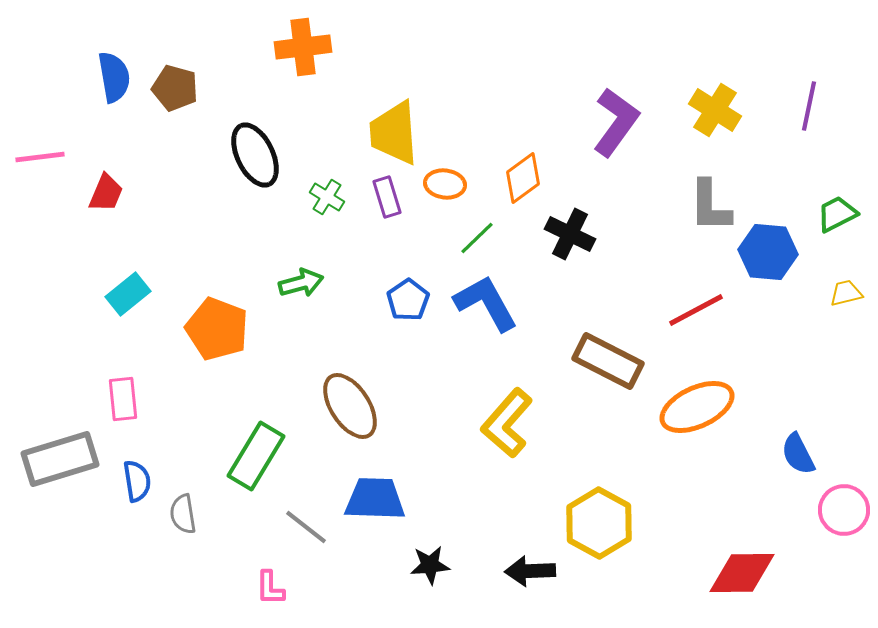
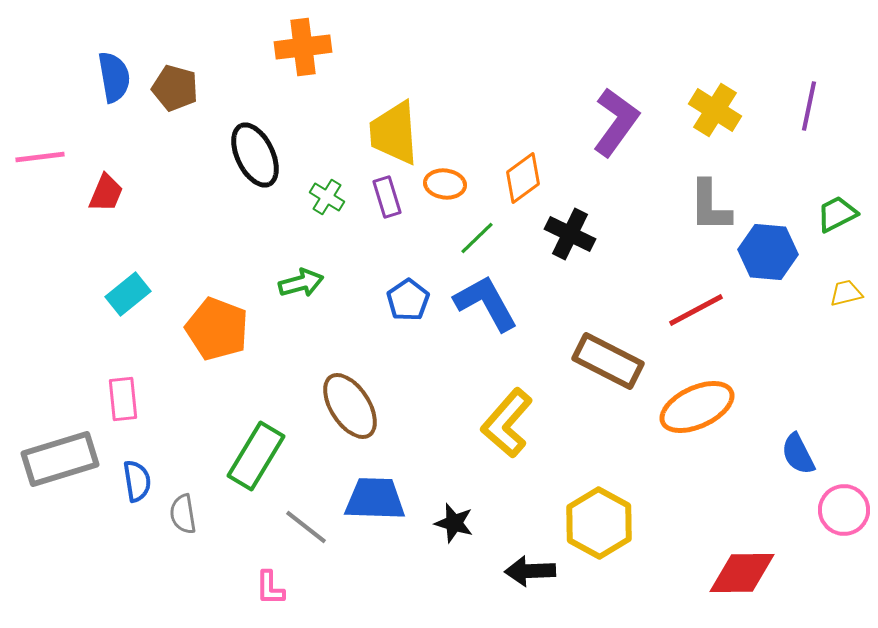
black star at (430, 565): moved 24 px right, 42 px up; rotated 21 degrees clockwise
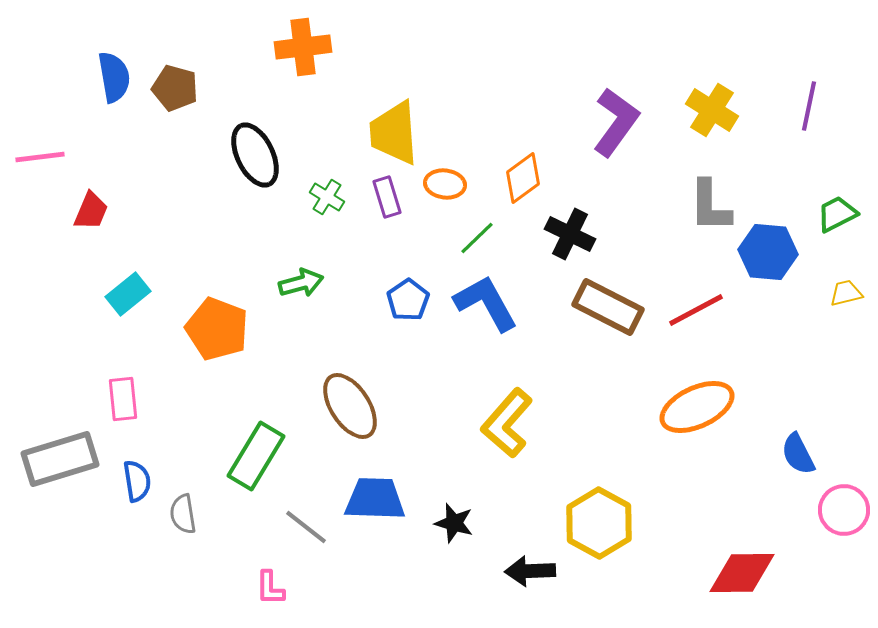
yellow cross at (715, 110): moved 3 px left
red trapezoid at (106, 193): moved 15 px left, 18 px down
brown rectangle at (608, 361): moved 54 px up
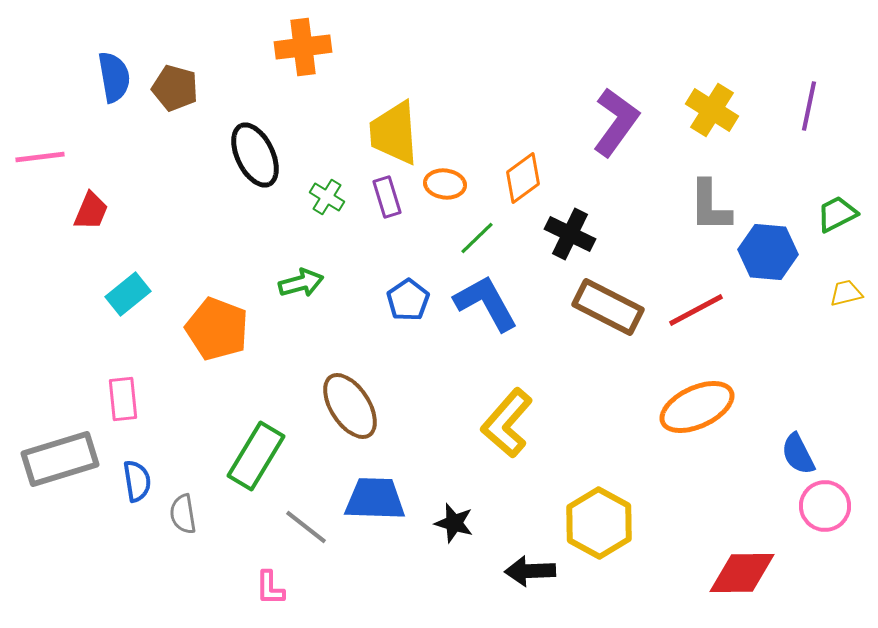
pink circle at (844, 510): moved 19 px left, 4 px up
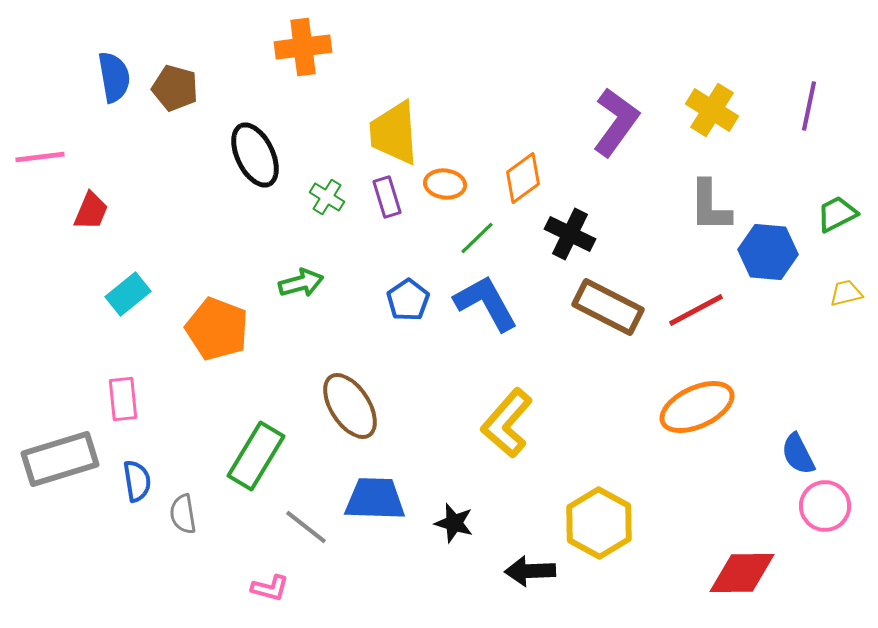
pink L-shape at (270, 588): rotated 75 degrees counterclockwise
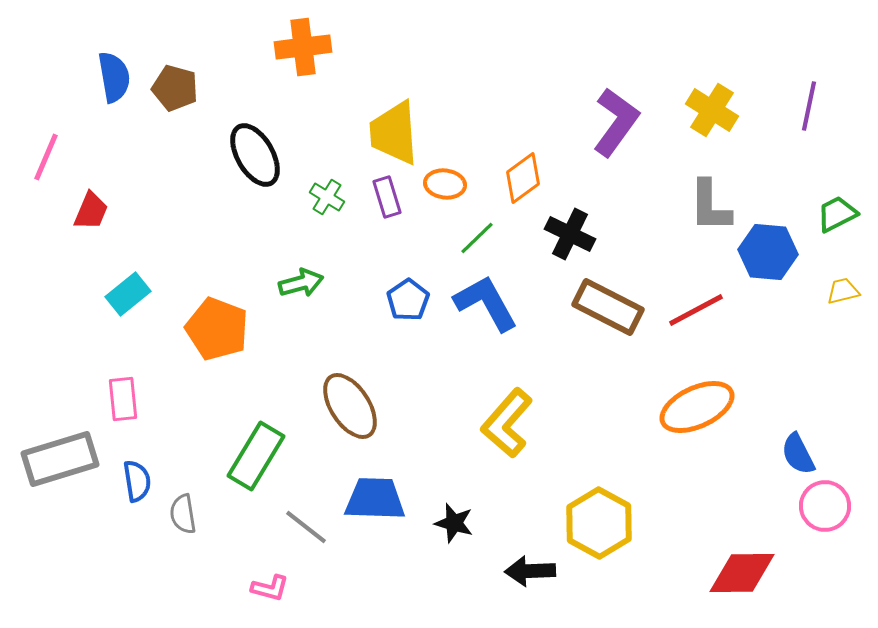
black ellipse at (255, 155): rotated 4 degrees counterclockwise
pink line at (40, 157): moved 6 px right; rotated 60 degrees counterclockwise
yellow trapezoid at (846, 293): moved 3 px left, 2 px up
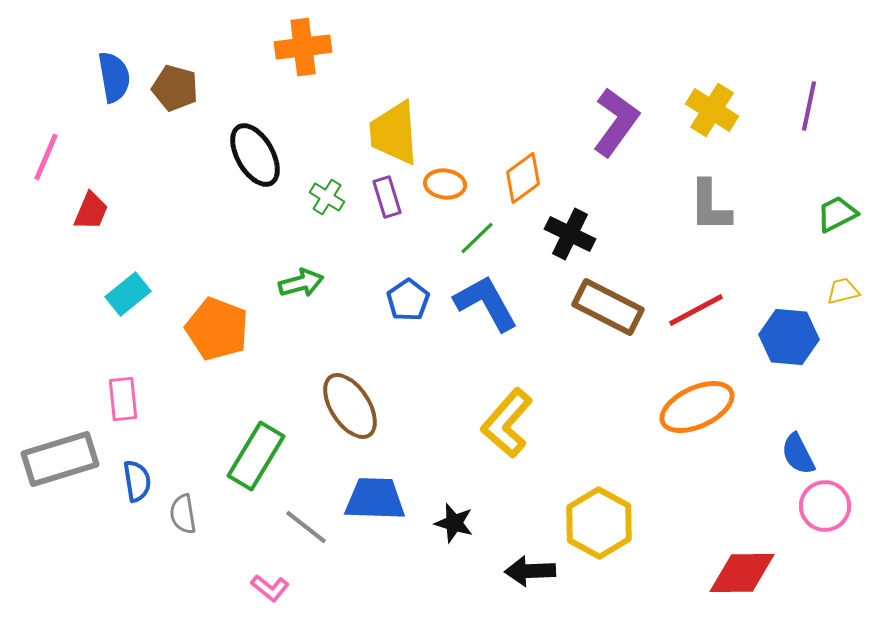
blue hexagon at (768, 252): moved 21 px right, 85 px down
pink L-shape at (270, 588): rotated 24 degrees clockwise
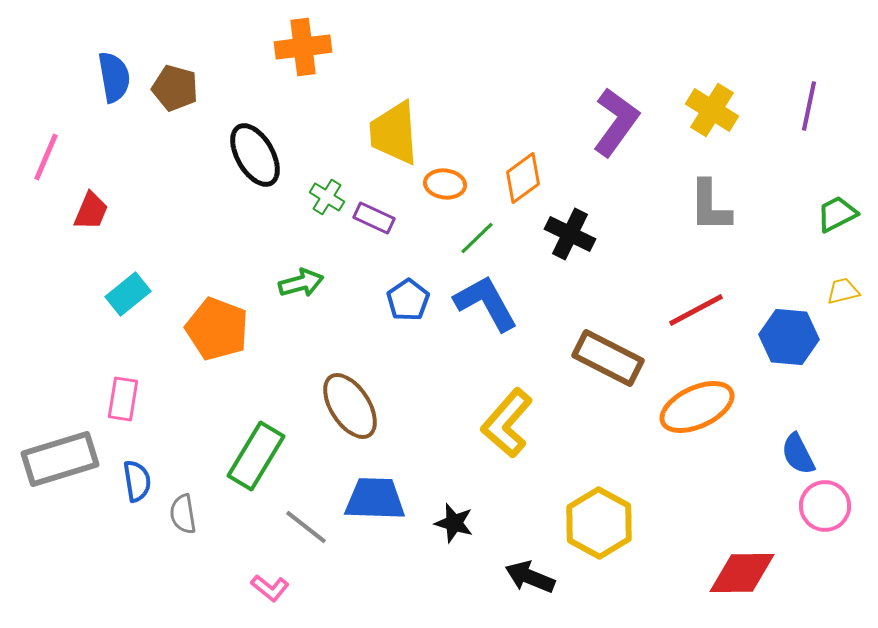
purple rectangle at (387, 197): moved 13 px left, 21 px down; rotated 48 degrees counterclockwise
brown rectangle at (608, 307): moved 51 px down
pink rectangle at (123, 399): rotated 15 degrees clockwise
black arrow at (530, 571): moved 6 px down; rotated 24 degrees clockwise
